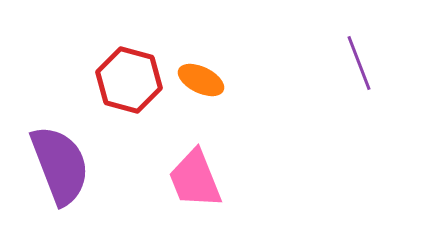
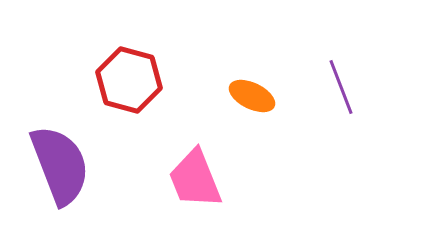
purple line: moved 18 px left, 24 px down
orange ellipse: moved 51 px right, 16 px down
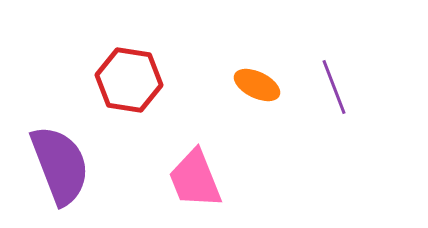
red hexagon: rotated 6 degrees counterclockwise
purple line: moved 7 px left
orange ellipse: moved 5 px right, 11 px up
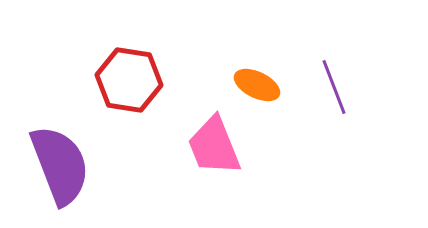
pink trapezoid: moved 19 px right, 33 px up
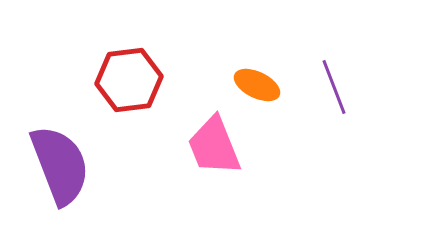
red hexagon: rotated 16 degrees counterclockwise
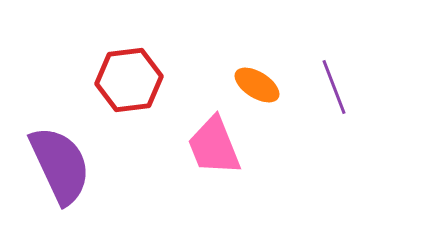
orange ellipse: rotated 6 degrees clockwise
purple semicircle: rotated 4 degrees counterclockwise
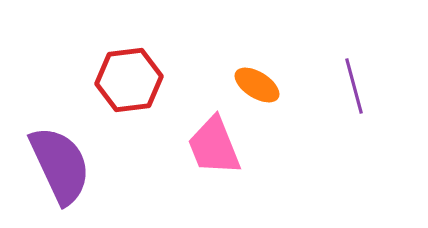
purple line: moved 20 px right, 1 px up; rotated 6 degrees clockwise
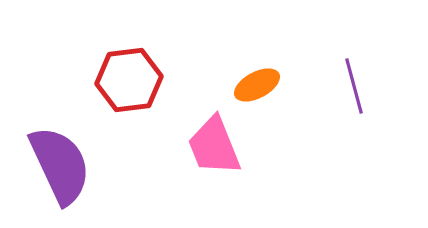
orange ellipse: rotated 60 degrees counterclockwise
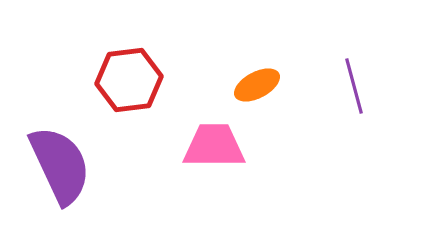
pink trapezoid: rotated 112 degrees clockwise
